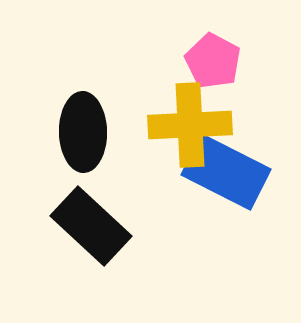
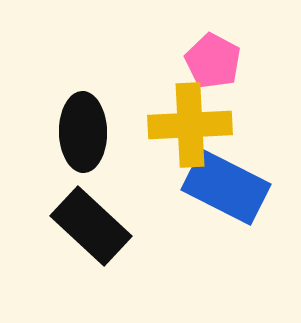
blue rectangle: moved 15 px down
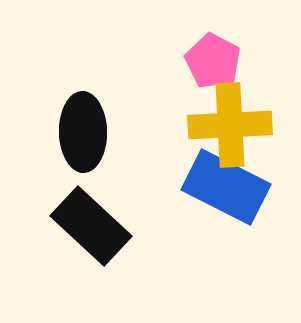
yellow cross: moved 40 px right
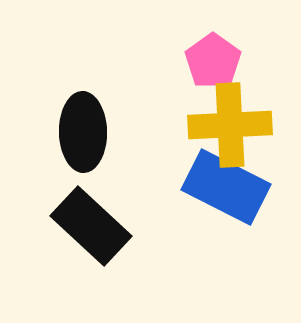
pink pentagon: rotated 8 degrees clockwise
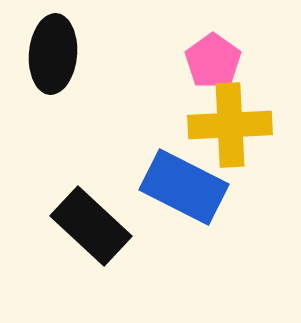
black ellipse: moved 30 px left, 78 px up; rotated 6 degrees clockwise
blue rectangle: moved 42 px left
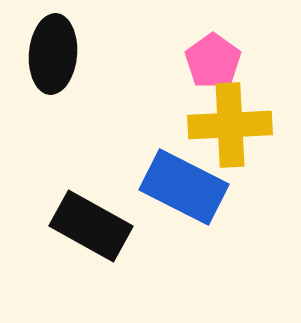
black rectangle: rotated 14 degrees counterclockwise
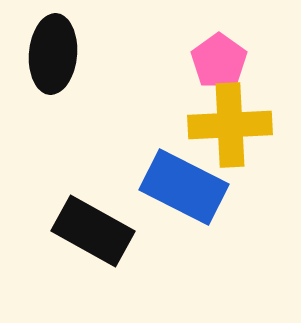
pink pentagon: moved 6 px right
black rectangle: moved 2 px right, 5 px down
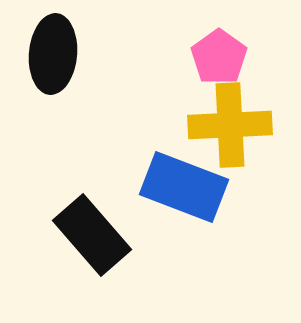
pink pentagon: moved 4 px up
blue rectangle: rotated 6 degrees counterclockwise
black rectangle: moved 1 px left, 4 px down; rotated 20 degrees clockwise
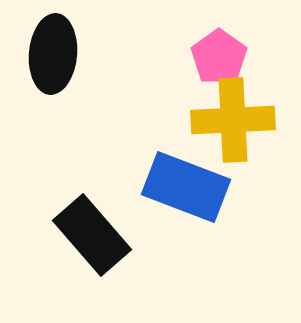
yellow cross: moved 3 px right, 5 px up
blue rectangle: moved 2 px right
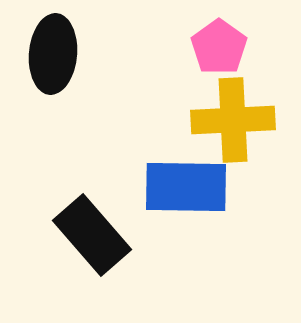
pink pentagon: moved 10 px up
blue rectangle: rotated 20 degrees counterclockwise
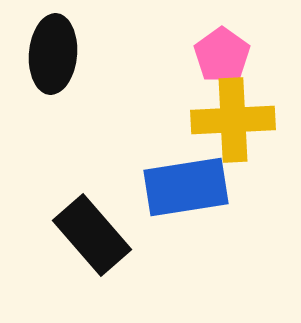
pink pentagon: moved 3 px right, 8 px down
blue rectangle: rotated 10 degrees counterclockwise
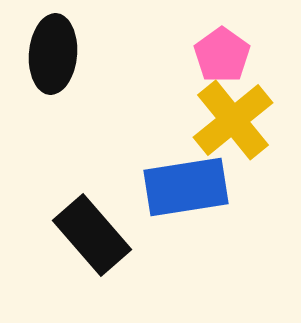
yellow cross: rotated 36 degrees counterclockwise
